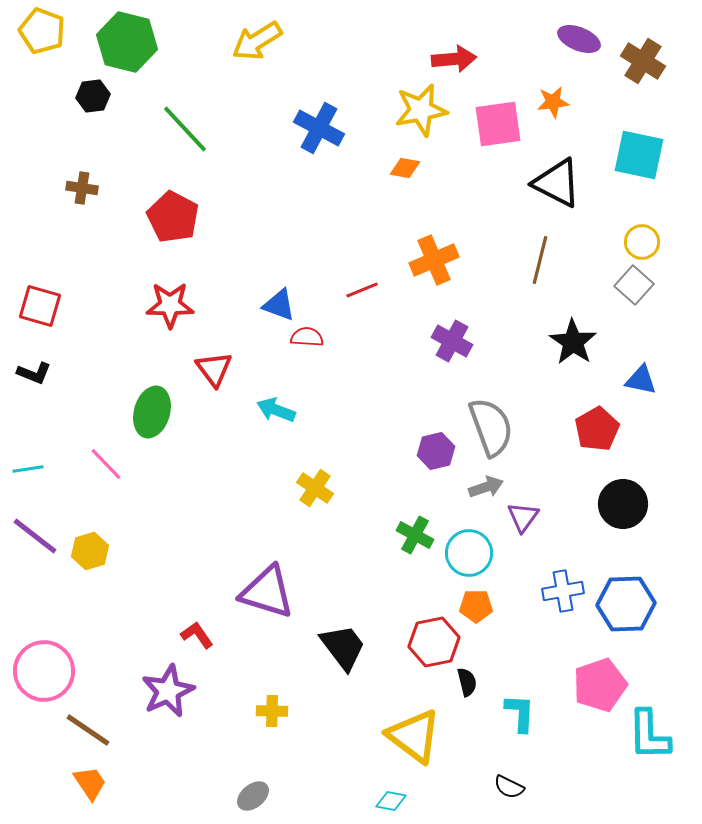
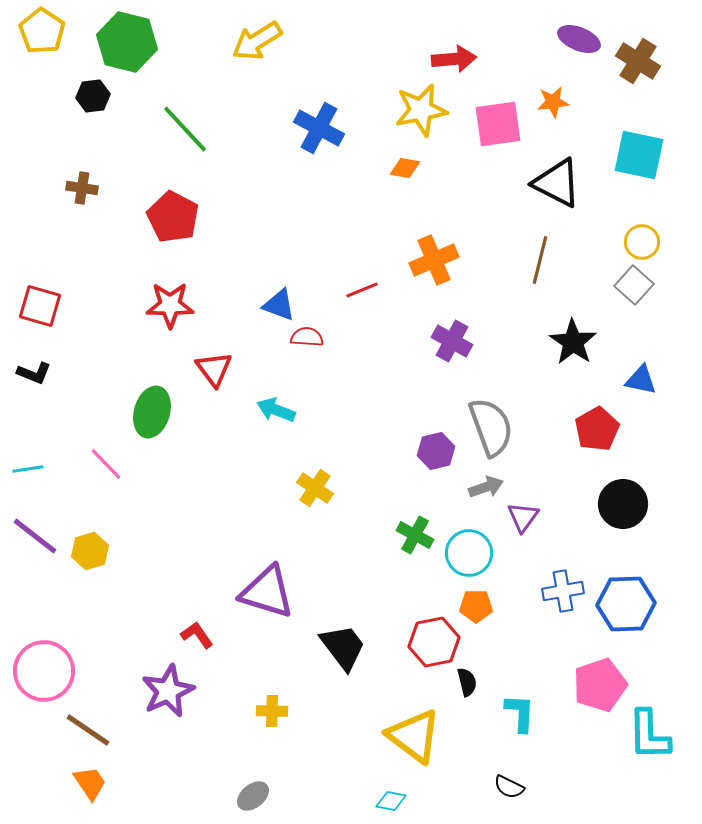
yellow pentagon at (42, 31): rotated 12 degrees clockwise
brown cross at (643, 61): moved 5 px left
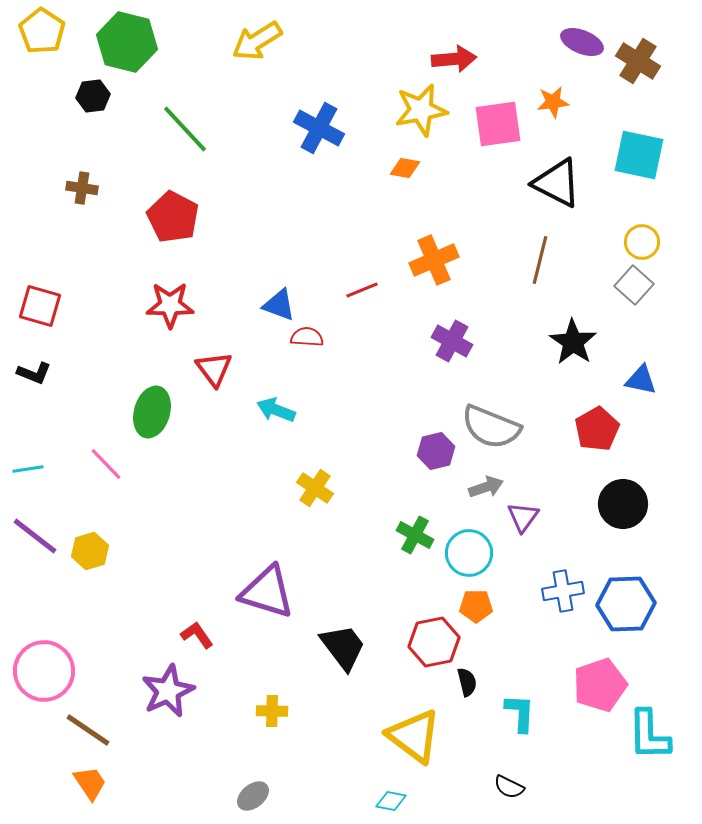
purple ellipse at (579, 39): moved 3 px right, 3 px down
gray semicircle at (491, 427): rotated 132 degrees clockwise
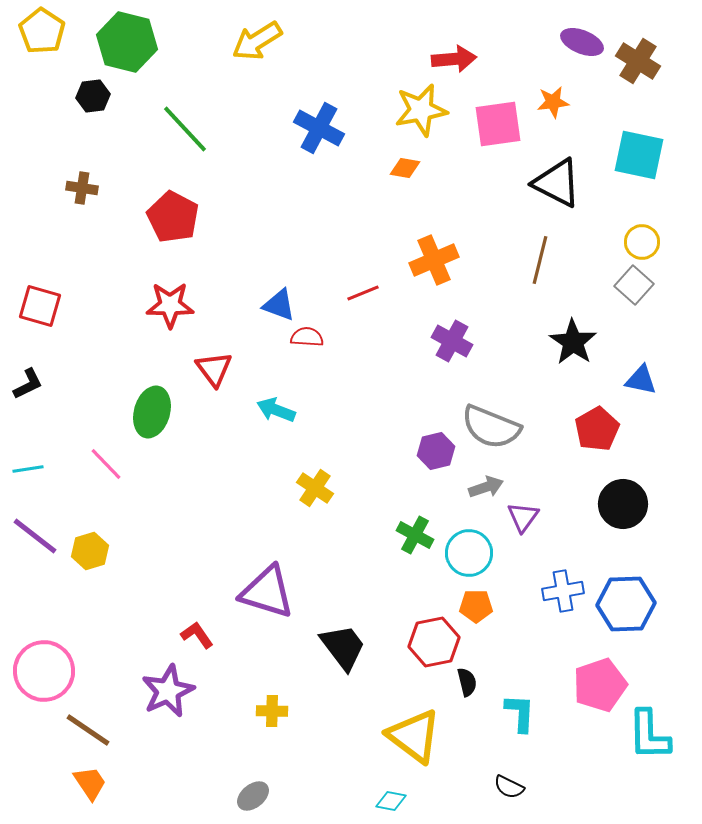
red line at (362, 290): moved 1 px right, 3 px down
black L-shape at (34, 373): moved 6 px left, 11 px down; rotated 48 degrees counterclockwise
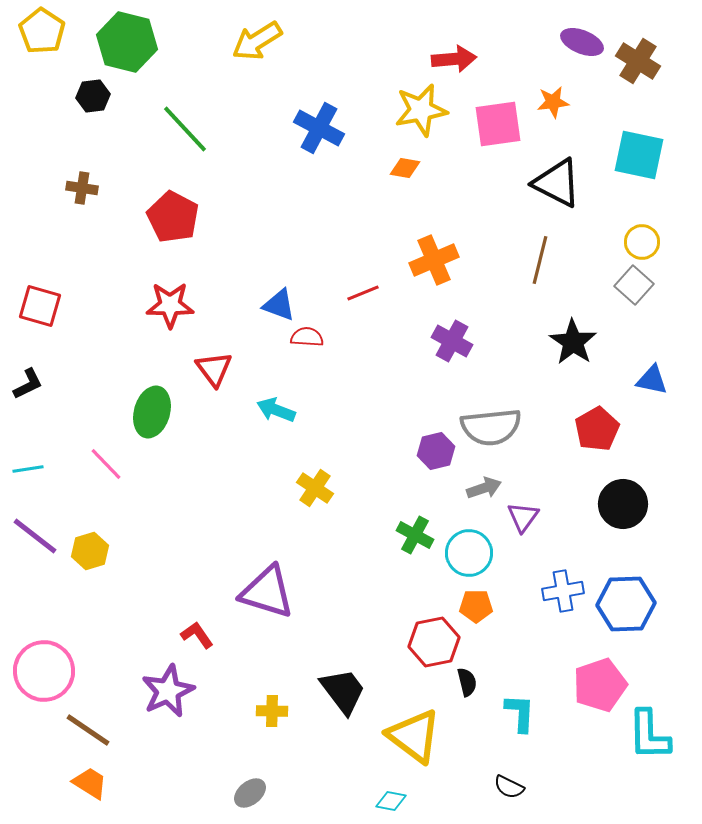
blue triangle at (641, 380): moved 11 px right
gray semicircle at (491, 427): rotated 28 degrees counterclockwise
gray arrow at (486, 487): moved 2 px left, 1 px down
black trapezoid at (343, 647): moved 44 px down
orange trapezoid at (90, 783): rotated 24 degrees counterclockwise
gray ellipse at (253, 796): moved 3 px left, 3 px up
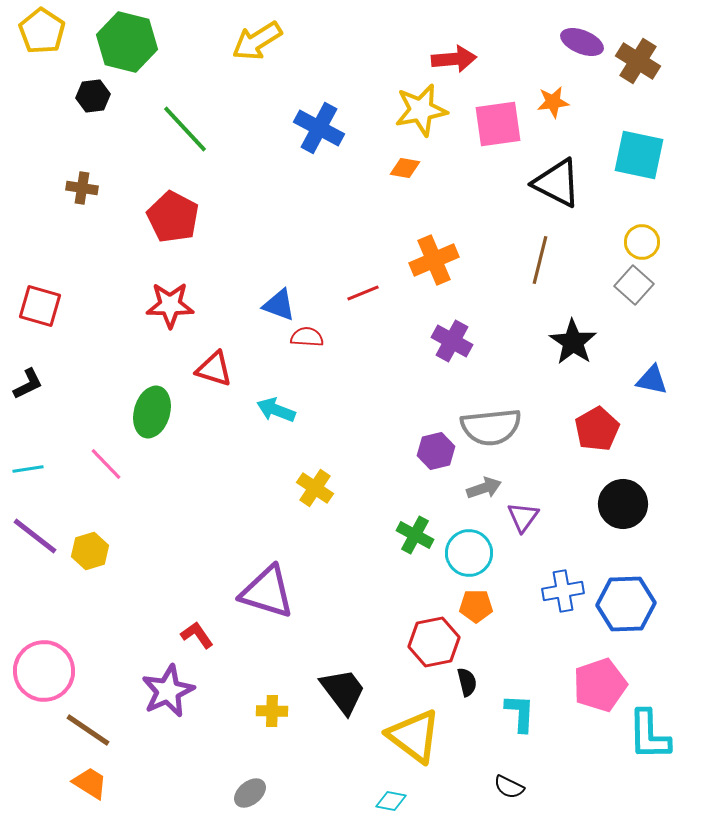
red triangle at (214, 369): rotated 36 degrees counterclockwise
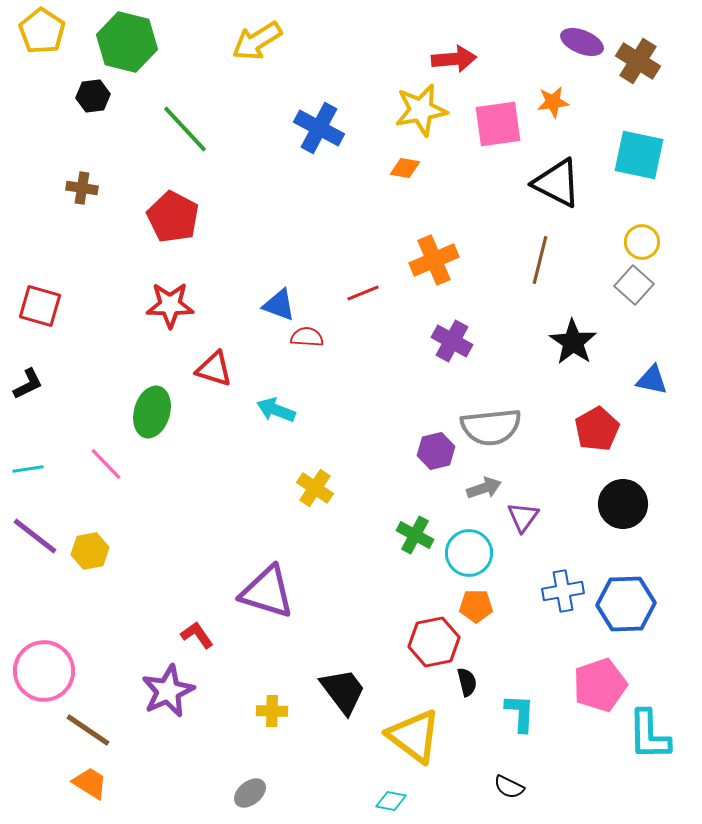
yellow hexagon at (90, 551): rotated 6 degrees clockwise
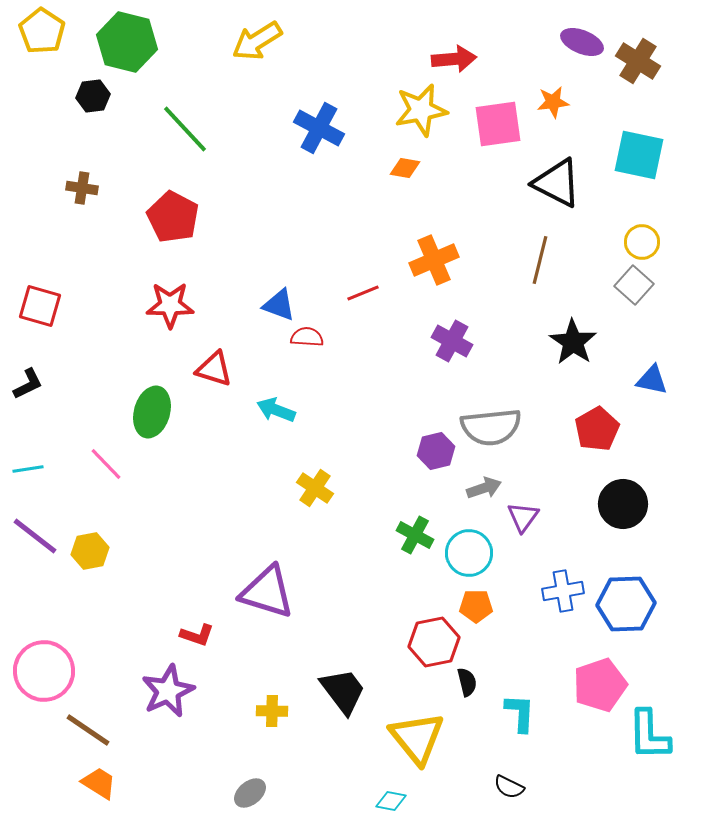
red L-shape at (197, 635): rotated 144 degrees clockwise
yellow triangle at (414, 736): moved 3 px right, 2 px down; rotated 14 degrees clockwise
orange trapezoid at (90, 783): moved 9 px right
